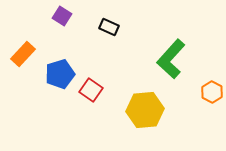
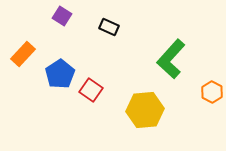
blue pentagon: rotated 16 degrees counterclockwise
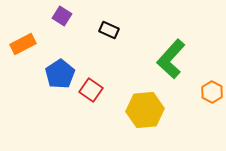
black rectangle: moved 3 px down
orange rectangle: moved 10 px up; rotated 20 degrees clockwise
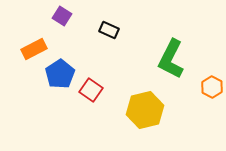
orange rectangle: moved 11 px right, 5 px down
green L-shape: rotated 15 degrees counterclockwise
orange hexagon: moved 5 px up
yellow hexagon: rotated 9 degrees counterclockwise
